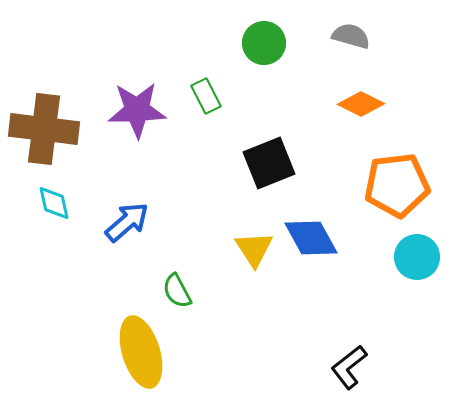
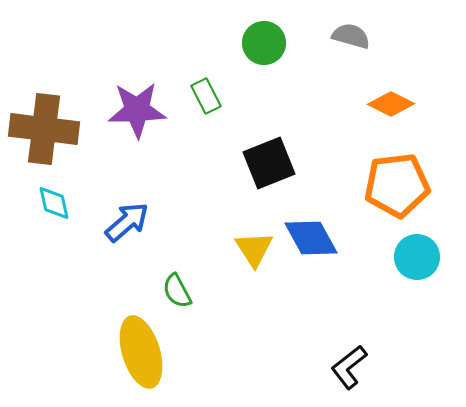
orange diamond: moved 30 px right
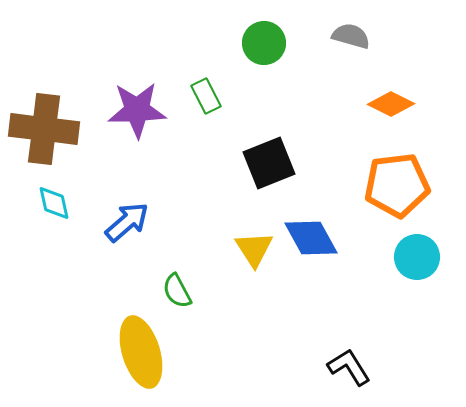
black L-shape: rotated 96 degrees clockwise
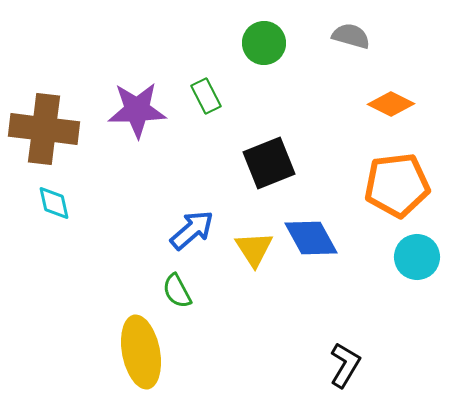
blue arrow: moved 65 px right, 8 px down
yellow ellipse: rotated 6 degrees clockwise
black L-shape: moved 4 px left, 2 px up; rotated 63 degrees clockwise
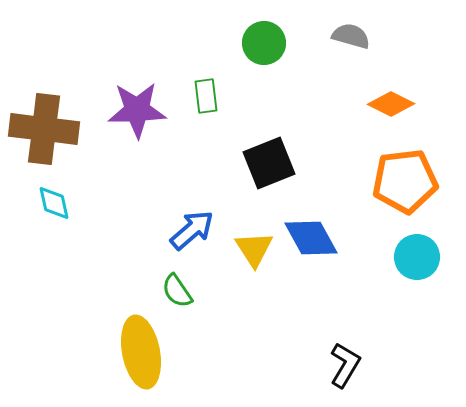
green rectangle: rotated 20 degrees clockwise
orange pentagon: moved 8 px right, 4 px up
green semicircle: rotated 6 degrees counterclockwise
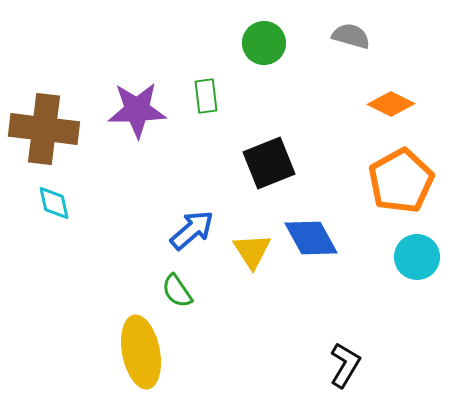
orange pentagon: moved 4 px left; rotated 22 degrees counterclockwise
yellow triangle: moved 2 px left, 2 px down
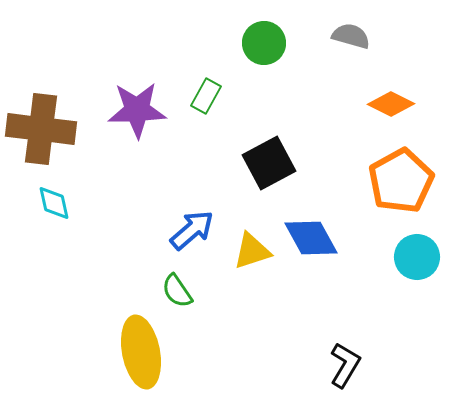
green rectangle: rotated 36 degrees clockwise
brown cross: moved 3 px left
black square: rotated 6 degrees counterclockwise
yellow triangle: rotated 45 degrees clockwise
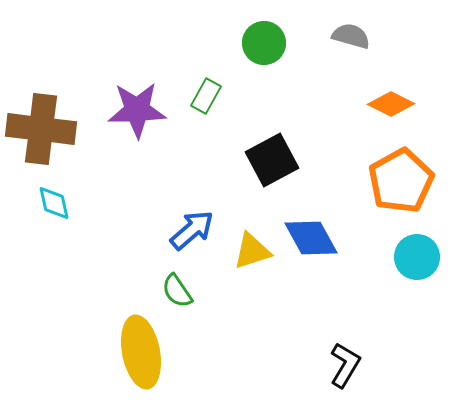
black square: moved 3 px right, 3 px up
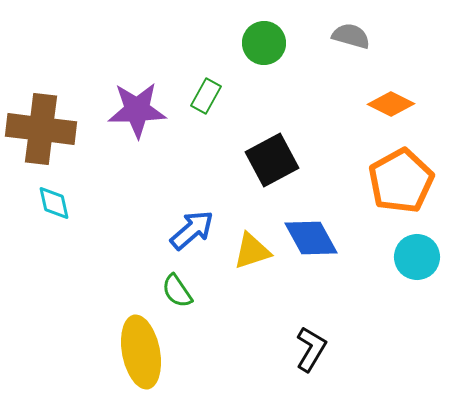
black L-shape: moved 34 px left, 16 px up
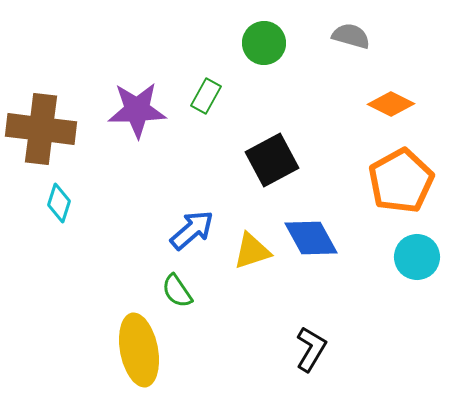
cyan diamond: moved 5 px right; rotated 30 degrees clockwise
yellow ellipse: moved 2 px left, 2 px up
